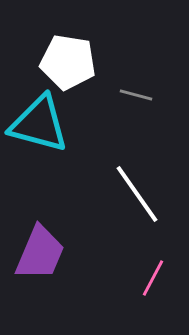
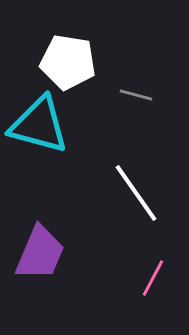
cyan triangle: moved 1 px down
white line: moved 1 px left, 1 px up
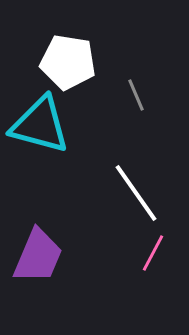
gray line: rotated 52 degrees clockwise
cyan triangle: moved 1 px right
purple trapezoid: moved 2 px left, 3 px down
pink line: moved 25 px up
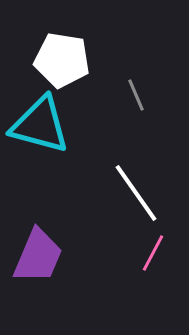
white pentagon: moved 6 px left, 2 px up
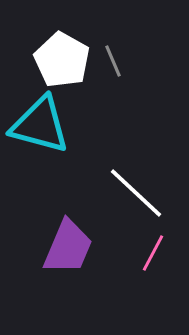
white pentagon: rotated 20 degrees clockwise
gray line: moved 23 px left, 34 px up
white line: rotated 12 degrees counterclockwise
purple trapezoid: moved 30 px right, 9 px up
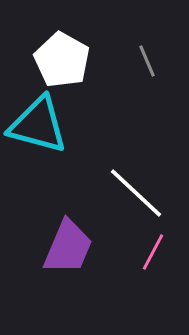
gray line: moved 34 px right
cyan triangle: moved 2 px left
pink line: moved 1 px up
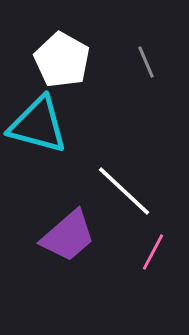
gray line: moved 1 px left, 1 px down
white line: moved 12 px left, 2 px up
purple trapezoid: moved 11 px up; rotated 26 degrees clockwise
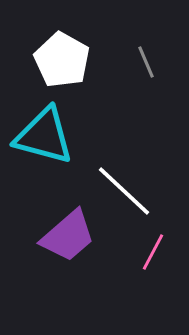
cyan triangle: moved 6 px right, 11 px down
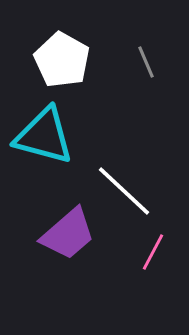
purple trapezoid: moved 2 px up
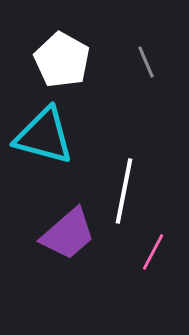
white line: rotated 58 degrees clockwise
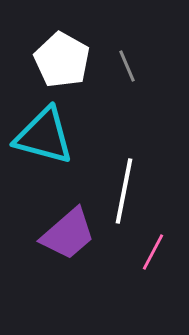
gray line: moved 19 px left, 4 px down
